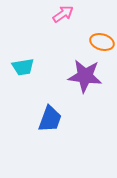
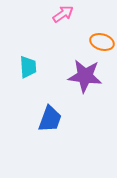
cyan trapezoid: moved 5 px right; rotated 85 degrees counterclockwise
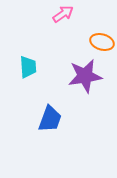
purple star: rotated 16 degrees counterclockwise
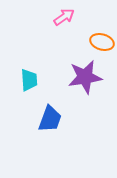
pink arrow: moved 1 px right, 3 px down
cyan trapezoid: moved 1 px right, 13 px down
purple star: moved 1 px down
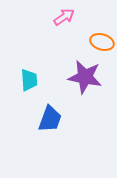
purple star: rotated 20 degrees clockwise
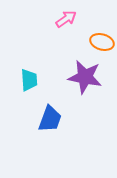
pink arrow: moved 2 px right, 2 px down
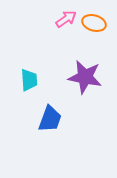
orange ellipse: moved 8 px left, 19 px up
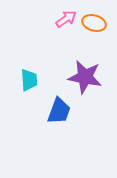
blue trapezoid: moved 9 px right, 8 px up
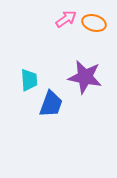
blue trapezoid: moved 8 px left, 7 px up
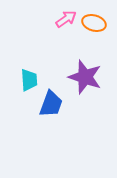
purple star: rotated 8 degrees clockwise
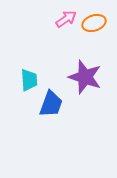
orange ellipse: rotated 35 degrees counterclockwise
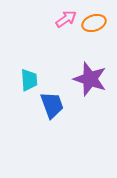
purple star: moved 5 px right, 2 px down
blue trapezoid: moved 1 px right, 1 px down; rotated 40 degrees counterclockwise
